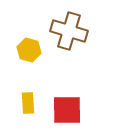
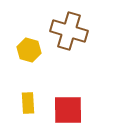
red square: moved 1 px right
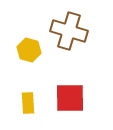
red square: moved 2 px right, 12 px up
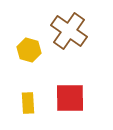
brown cross: rotated 18 degrees clockwise
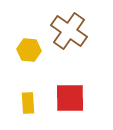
yellow hexagon: rotated 10 degrees counterclockwise
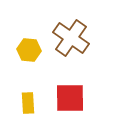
brown cross: moved 2 px right, 7 px down
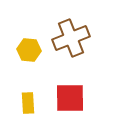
brown cross: rotated 33 degrees clockwise
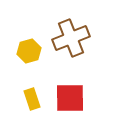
yellow hexagon: moved 1 px down; rotated 20 degrees counterclockwise
yellow rectangle: moved 4 px right, 4 px up; rotated 15 degrees counterclockwise
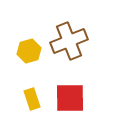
brown cross: moved 2 px left, 3 px down
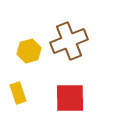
yellow rectangle: moved 14 px left, 6 px up
